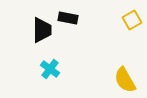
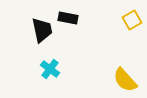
black trapezoid: rotated 12 degrees counterclockwise
yellow semicircle: rotated 12 degrees counterclockwise
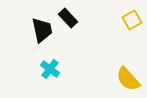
black rectangle: rotated 36 degrees clockwise
yellow semicircle: moved 3 px right, 1 px up
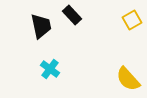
black rectangle: moved 4 px right, 3 px up
black trapezoid: moved 1 px left, 4 px up
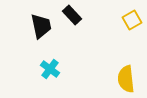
yellow semicircle: moved 2 px left; rotated 36 degrees clockwise
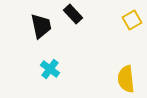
black rectangle: moved 1 px right, 1 px up
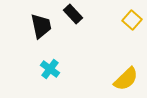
yellow square: rotated 18 degrees counterclockwise
yellow semicircle: rotated 128 degrees counterclockwise
